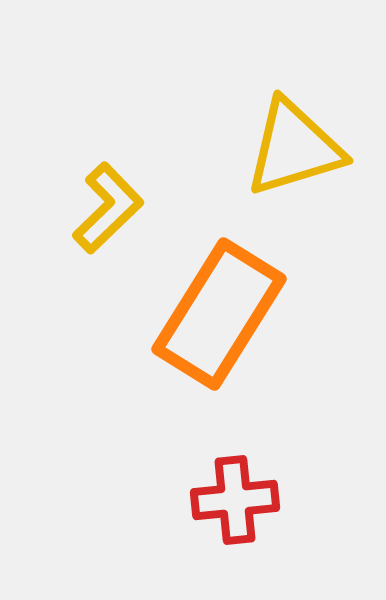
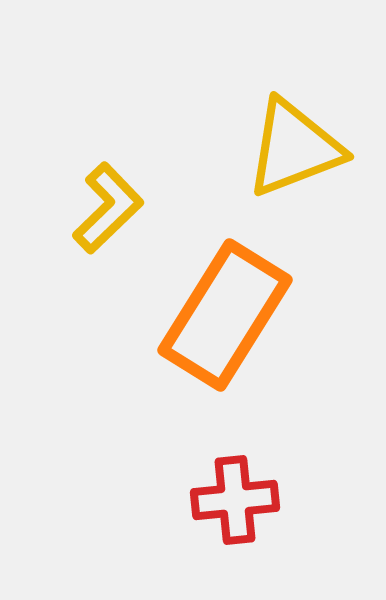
yellow triangle: rotated 4 degrees counterclockwise
orange rectangle: moved 6 px right, 1 px down
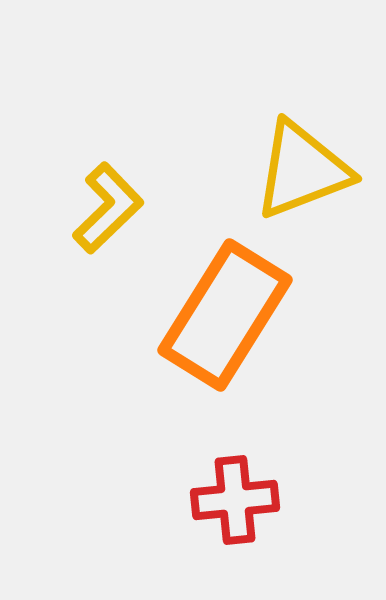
yellow triangle: moved 8 px right, 22 px down
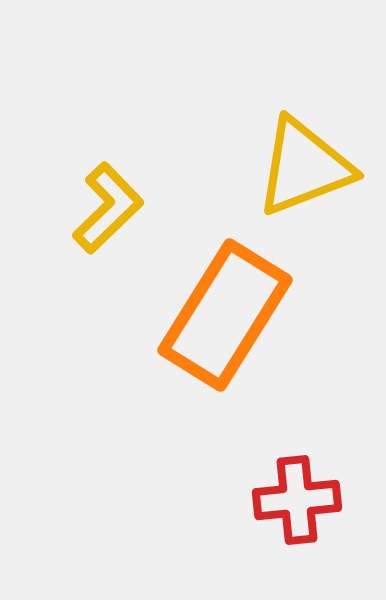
yellow triangle: moved 2 px right, 3 px up
red cross: moved 62 px right
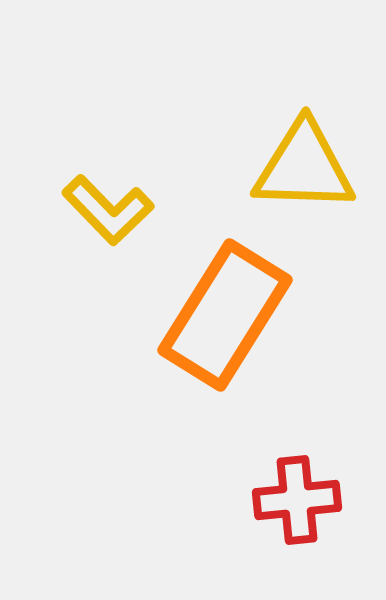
yellow triangle: rotated 23 degrees clockwise
yellow L-shape: moved 2 px down; rotated 90 degrees clockwise
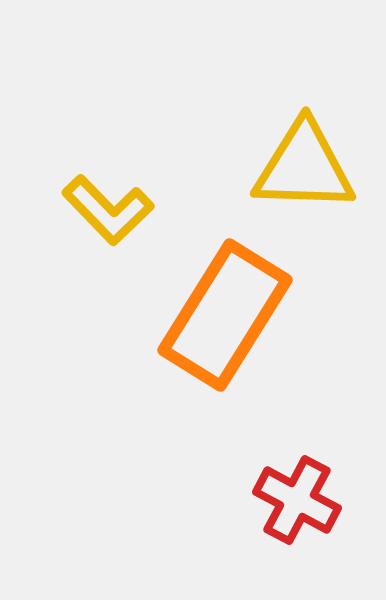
red cross: rotated 34 degrees clockwise
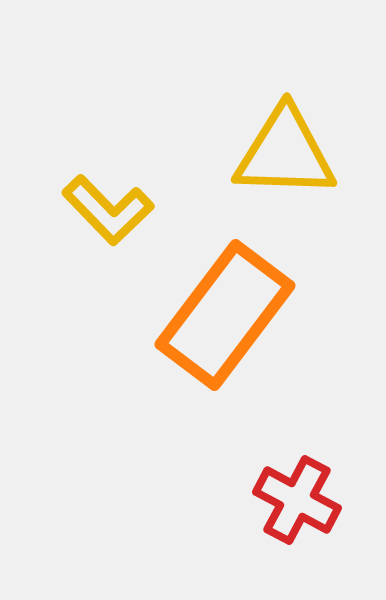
yellow triangle: moved 19 px left, 14 px up
orange rectangle: rotated 5 degrees clockwise
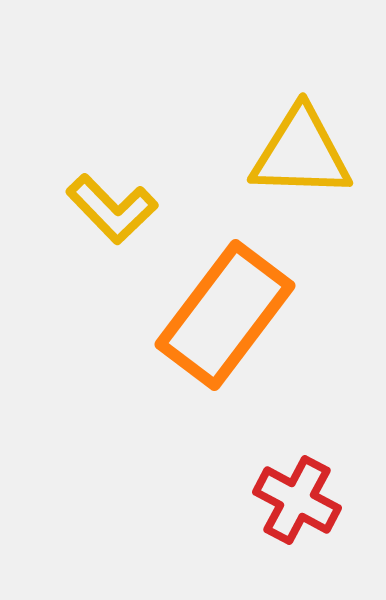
yellow triangle: moved 16 px right
yellow L-shape: moved 4 px right, 1 px up
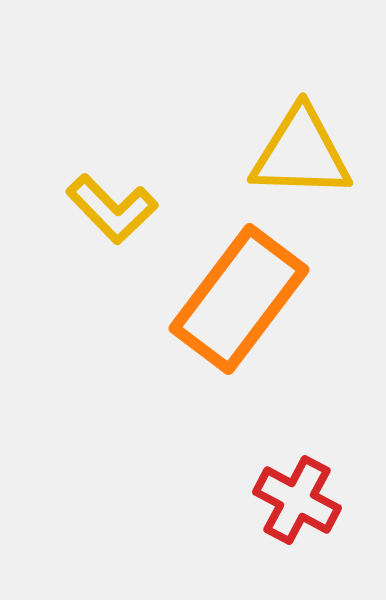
orange rectangle: moved 14 px right, 16 px up
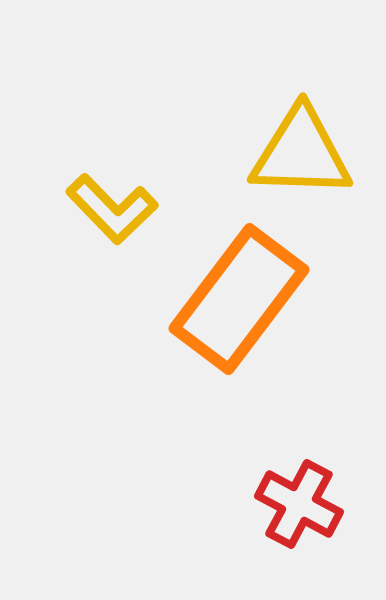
red cross: moved 2 px right, 4 px down
